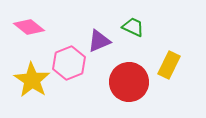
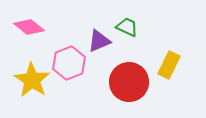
green trapezoid: moved 6 px left
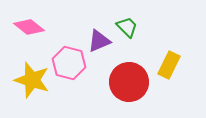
green trapezoid: rotated 20 degrees clockwise
pink hexagon: rotated 24 degrees counterclockwise
yellow star: rotated 15 degrees counterclockwise
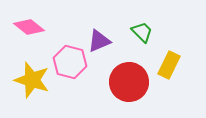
green trapezoid: moved 15 px right, 5 px down
pink hexagon: moved 1 px right, 1 px up
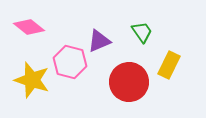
green trapezoid: rotated 10 degrees clockwise
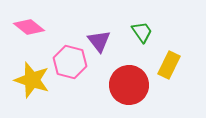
purple triangle: rotated 45 degrees counterclockwise
red circle: moved 3 px down
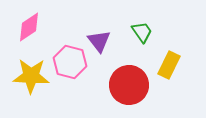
pink diamond: rotated 72 degrees counterclockwise
yellow star: moved 1 px left, 4 px up; rotated 15 degrees counterclockwise
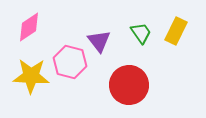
green trapezoid: moved 1 px left, 1 px down
yellow rectangle: moved 7 px right, 34 px up
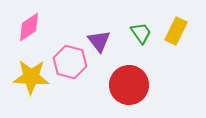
yellow star: moved 1 px down
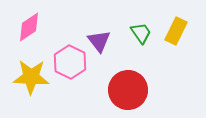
pink hexagon: rotated 12 degrees clockwise
red circle: moved 1 px left, 5 px down
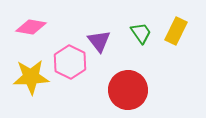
pink diamond: moved 2 px right; rotated 44 degrees clockwise
yellow star: rotated 6 degrees counterclockwise
